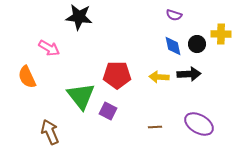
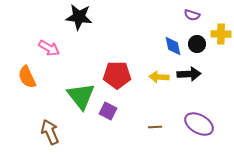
purple semicircle: moved 18 px right
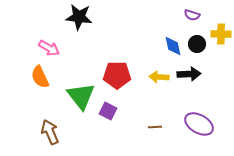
orange semicircle: moved 13 px right
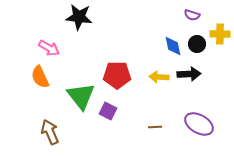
yellow cross: moved 1 px left
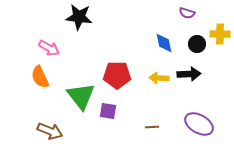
purple semicircle: moved 5 px left, 2 px up
blue diamond: moved 9 px left, 3 px up
yellow arrow: moved 1 px down
purple square: rotated 18 degrees counterclockwise
brown line: moved 3 px left
brown arrow: moved 1 px up; rotated 135 degrees clockwise
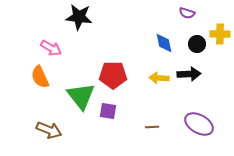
pink arrow: moved 2 px right
red pentagon: moved 4 px left
brown arrow: moved 1 px left, 1 px up
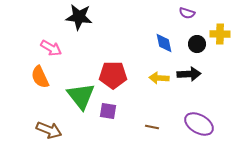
brown line: rotated 16 degrees clockwise
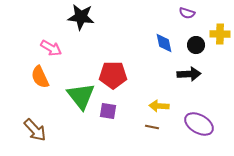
black star: moved 2 px right
black circle: moved 1 px left, 1 px down
yellow arrow: moved 28 px down
brown arrow: moved 14 px left; rotated 25 degrees clockwise
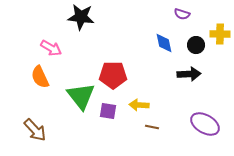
purple semicircle: moved 5 px left, 1 px down
yellow arrow: moved 20 px left, 1 px up
purple ellipse: moved 6 px right
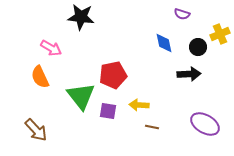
yellow cross: rotated 24 degrees counterclockwise
black circle: moved 2 px right, 2 px down
red pentagon: rotated 12 degrees counterclockwise
brown arrow: moved 1 px right
